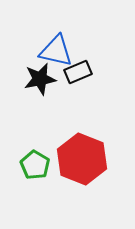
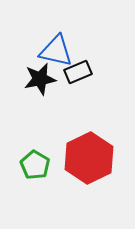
red hexagon: moved 7 px right, 1 px up; rotated 12 degrees clockwise
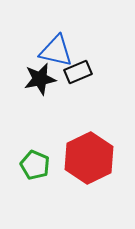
green pentagon: rotated 8 degrees counterclockwise
